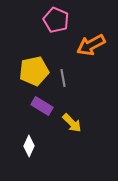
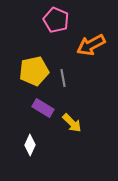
purple rectangle: moved 1 px right, 2 px down
white diamond: moved 1 px right, 1 px up
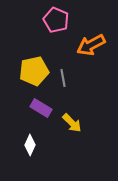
purple rectangle: moved 2 px left
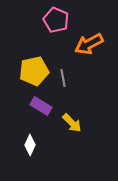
orange arrow: moved 2 px left, 1 px up
purple rectangle: moved 2 px up
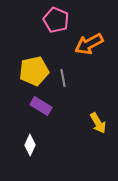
yellow arrow: moved 26 px right; rotated 15 degrees clockwise
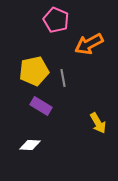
white diamond: rotated 70 degrees clockwise
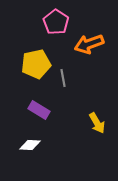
pink pentagon: moved 2 px down; rotated 10 degrees clockwise
orange arrow: rotated 8 degrees clockwise
yellow pentagon: moved 2 px right, 7 px up
purple rectangle: moved 2 px left, 4 px down
yellow arrow: moved 1 px left
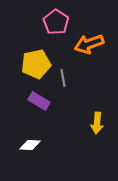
purple rectangle: moved 9 px up
yellow arrow: rotated 35 degrees clockwise
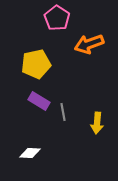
pink pentagon: moved 1 px right, 4 px up
gray line: moved 34 px down
white diamond: moved 8 px down
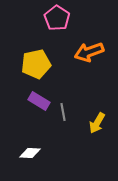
orange arrow: moved 8 px down
yellow arrow: rotated 25 degrees clockwise
